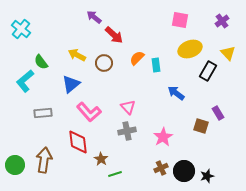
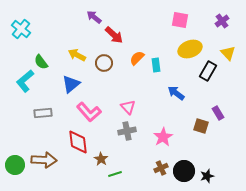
brown arrow: rotated 85 degrees clockwise
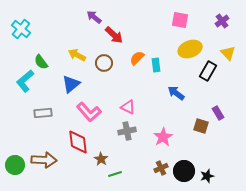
pink triangle: rotated 21 degrees counterclockwise
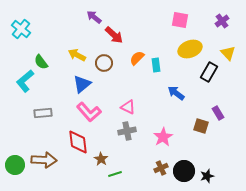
black rectangle: moved 1 px right, 1 px down
blue triangle: moved 11 px right
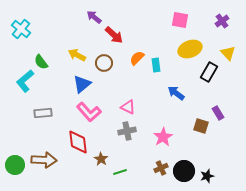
green line: moved 5 px right, 2 px up
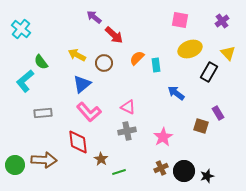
green line: moved 1 px left
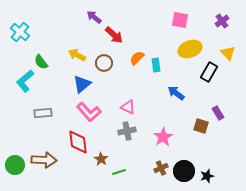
cyan cross: moved 1 px left, 3 px down
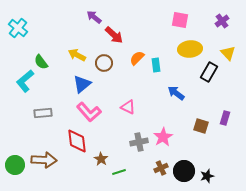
cyan cross: moved 2 px left, 4 px up
yellow ellipse: rotated 15 degrees clockwise
purple rectangle: moved 7 px right, 5 px down; rotated 48 degrees clockwise
gray cross: moved 12 px right, 11 px down
red diamond: moved 1 px left, 1 px up
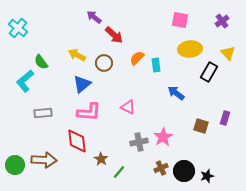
pink L-shape: rotated 45 degrees counterclockwise
green line: rotated 32 degrees counterclockwise
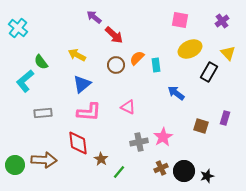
yellow ellipse: rotated 20 degrees counterclockwise
brown circle: moved 12 px right, 2 px down
red diamond: moved 1 px right, 2 px down
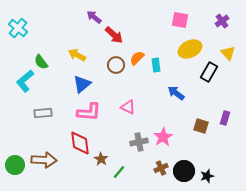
red diamond: moved 2 px right
